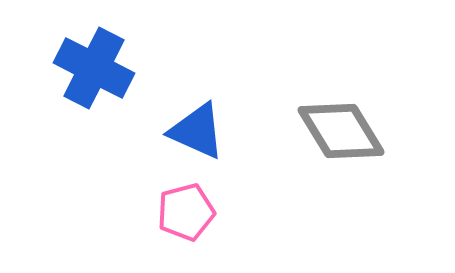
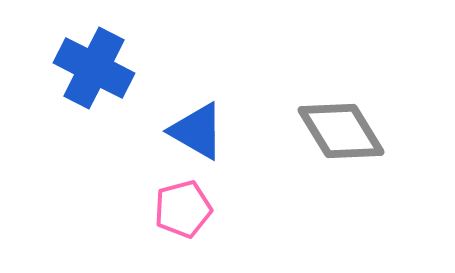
blue triangle: rotated 6 degrees clockwise
pink pentagon: moved 3 px left, 3 px up
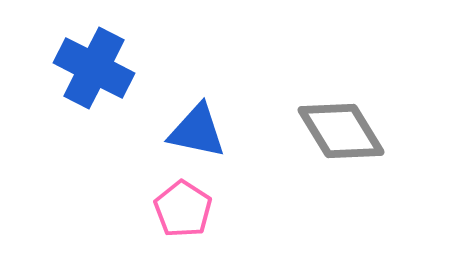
blue triangle: rotated 18 degrees counterclockwise
pink pentagon: rotated 24 degrees counterclockwise
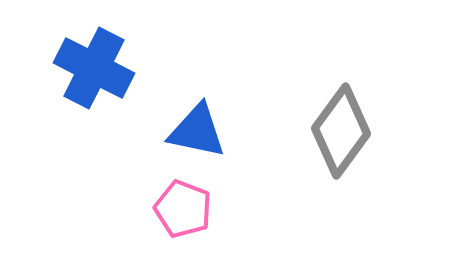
gray diamond: rotated 68 degrees clockwise
pink pentagon: rotated 12 degrees counterclockwise
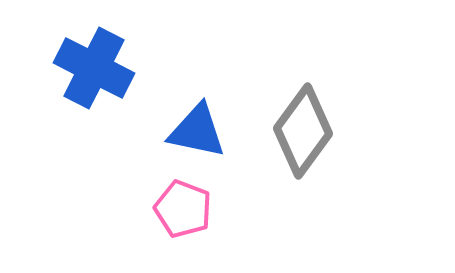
gray diamond: moved 38 px left
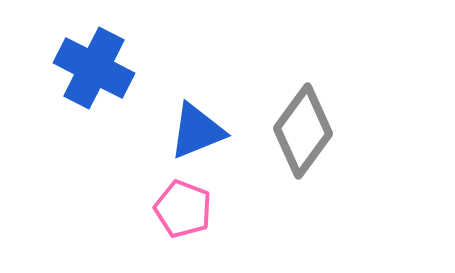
blue triangle: rotated 34 degrees counterclockwise
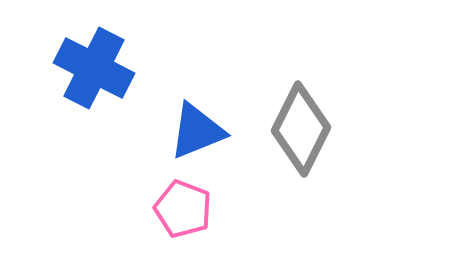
gray diamond: moved 2 px left, 2 px up; rotated 10 degrees counterclockwise
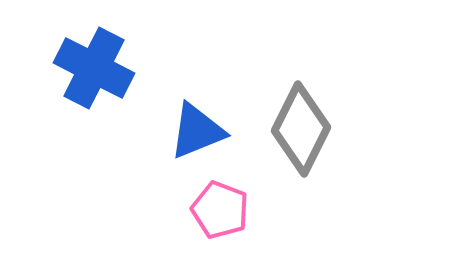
pink pentagon: moved 37 px right, 1 px down
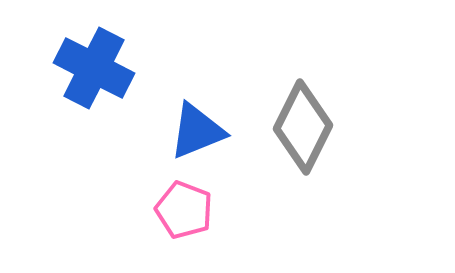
gray diamond: moved 2 px right, 2 px up
pink pentagon: moved 36 px left
